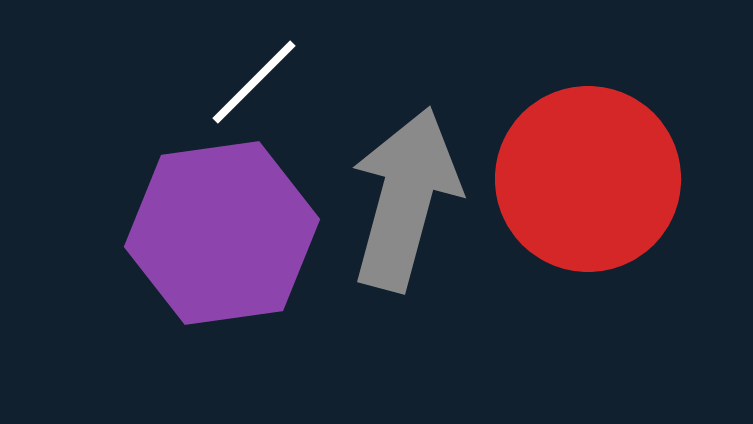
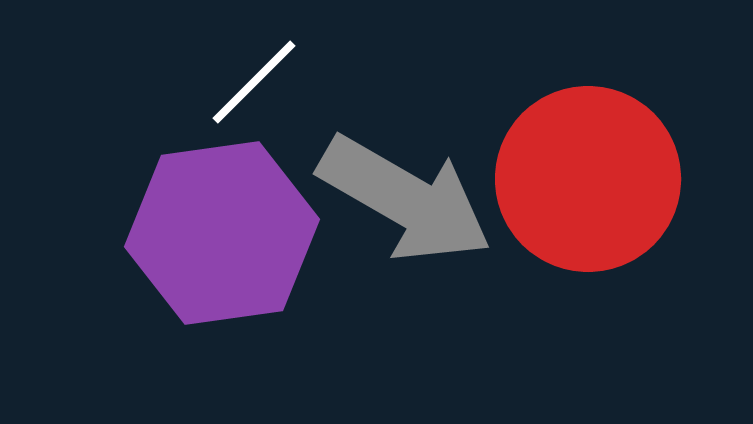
gray arrow: rotated 105 degrees clockwise
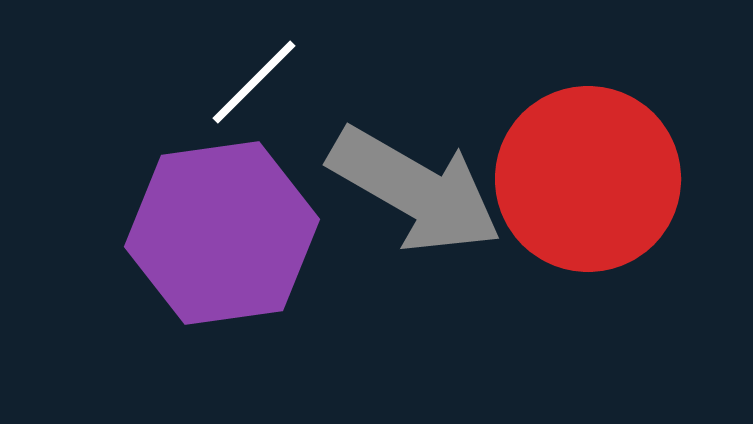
gray arrow: moved 10 px right, 9 px up
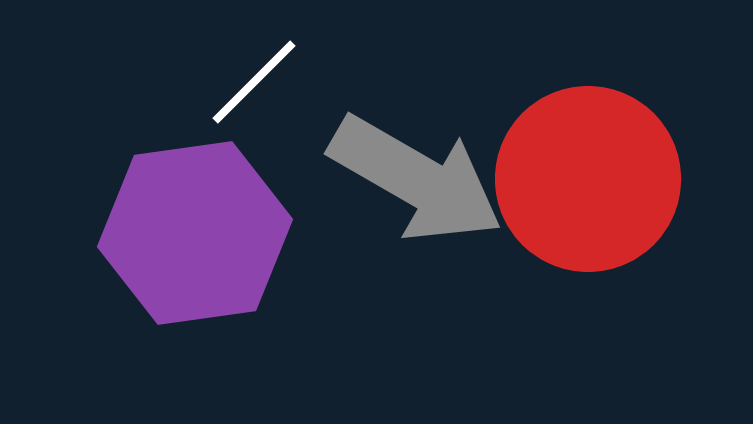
gray arrow: moved 1 px right, 11 px up
purple hexagon: moved 27 px left
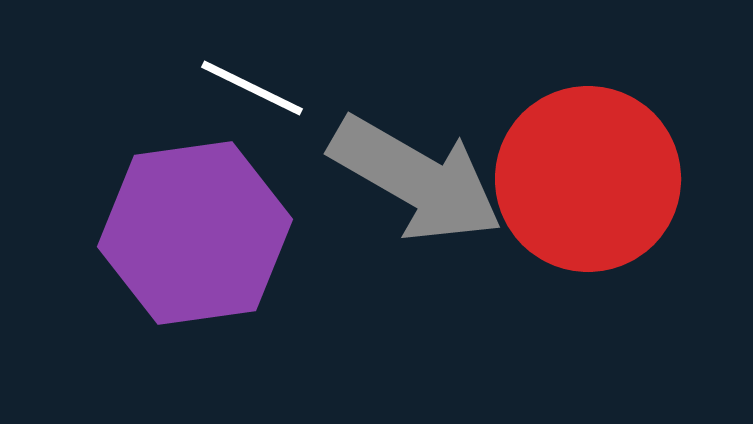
white line: moved 2 px left, 6 px down; rotated 71 degrees clockwise
